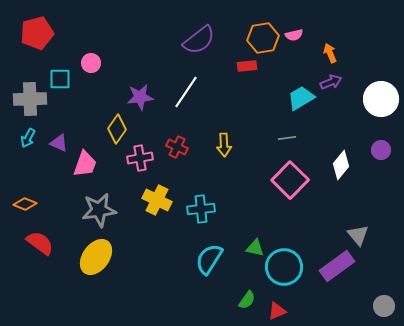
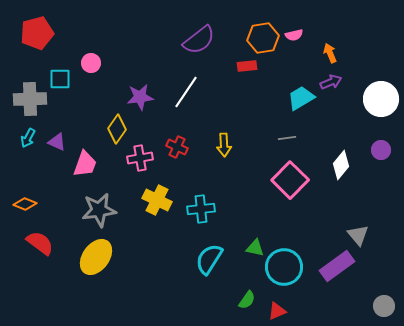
purple triangle: moved 2 px left, 1 px up
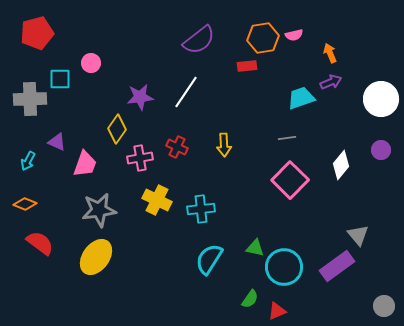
cyan trapezoid: rotated 12 degrees clockwise
cyan arrow: moved 23 px down
green semicircle: moved 3 px right, 1 px up
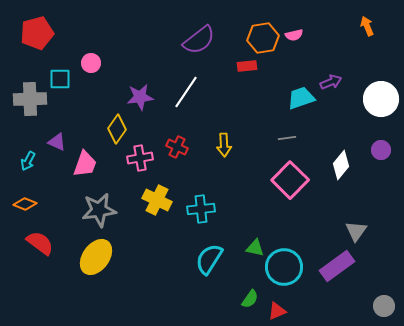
orange arrow: moved 37 px right, 27 px up
gray triangle: moved 2 px left, 4 px up; rotated 15 degrees clockwise
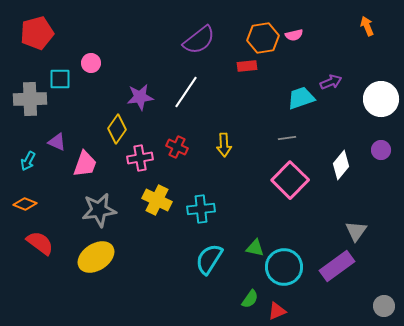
yellow ellipse: rotated 21 degrees clockwise
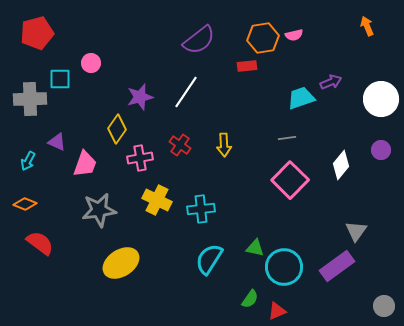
purple star: rotated 8 degrees counterclockwise
red cross: moved 3 px right, 2 px up; rotated 10 degrees clockwise
yellow ellipse: moved 25 px right, 6 px down
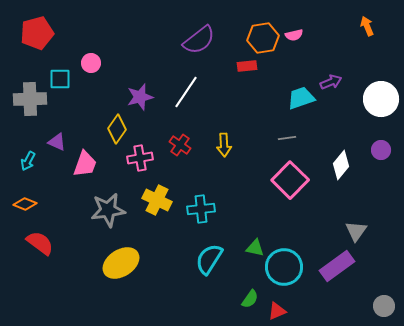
gray star: moved 9 px right
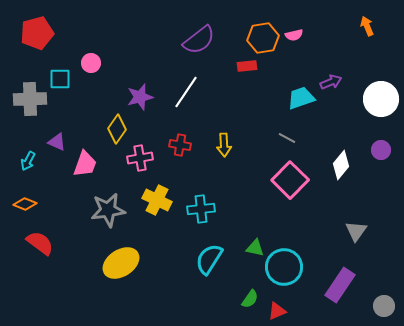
gray line: rotated 36 degrees clockwise
red cross: rotated 25 degrees counterclockwise
purple rectangle: moved 3 px right, 19 px down; rotated 20 degrees counterclockwise
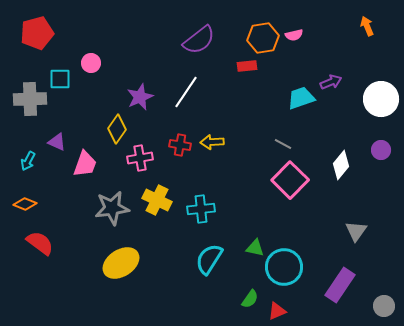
purple star: rotated 8 degrees counterclockwise
gray line: moved 4 px left, 6 px down
yellow arrow: moved 12 px left, 3 px up; rotated 90 degrees clockwise
gray star: moved 4 px right, 2 px up
